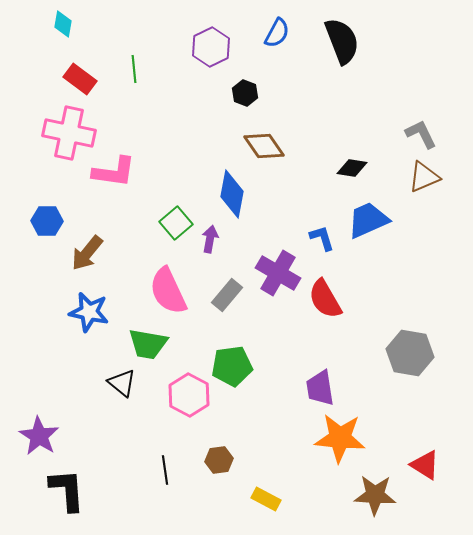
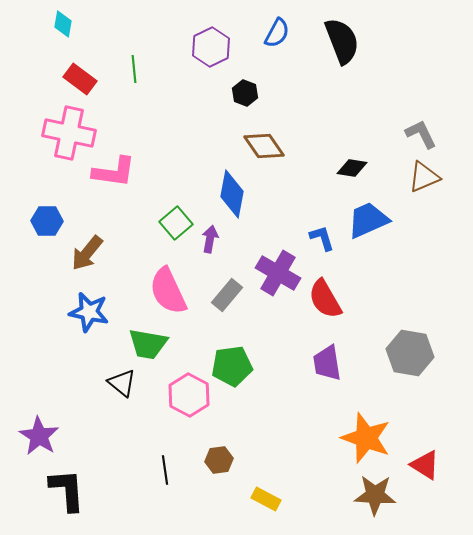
purple trapezoid: moved 7 px right, 25 px up
orange star: moved 26 px right; rotated 15 degrees clockwise
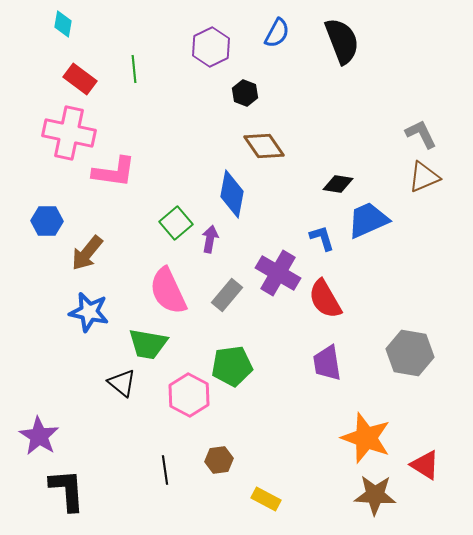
black diamond: moved 14 px left, 16 px down
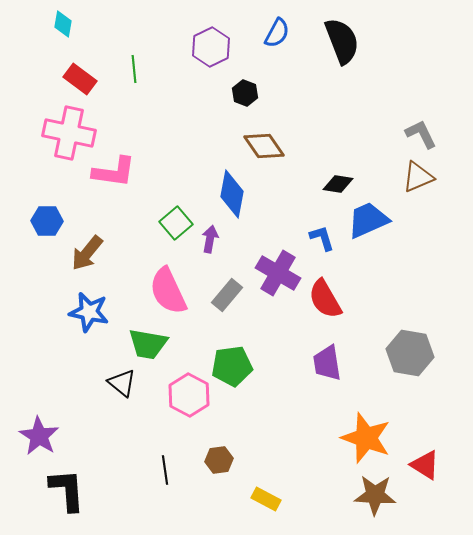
brown triangle: moved 6 px left
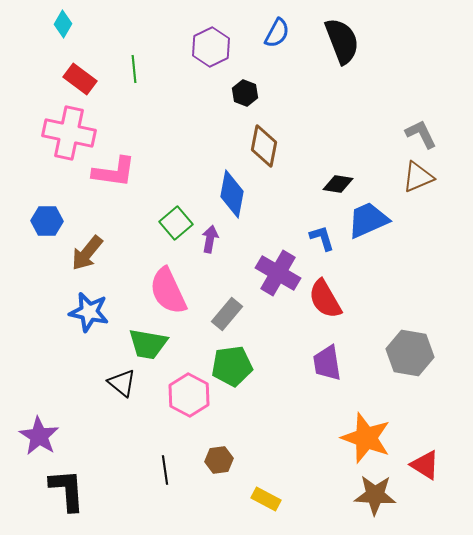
cyan diamond: rotated 20 degrees clockwise
brown diamond: rotated 45 degrees clockwise
gray rectangle: moved 19 px down
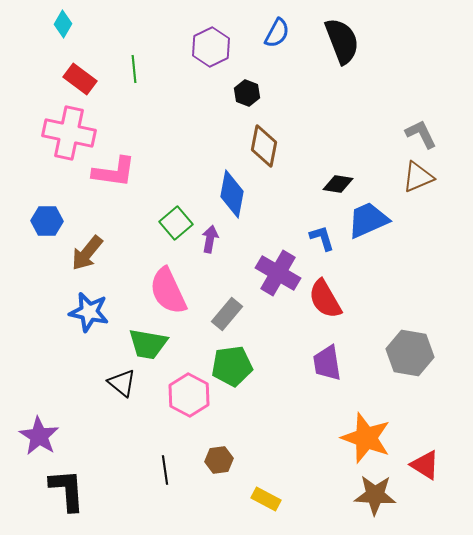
black hexagon: moved 2 px right
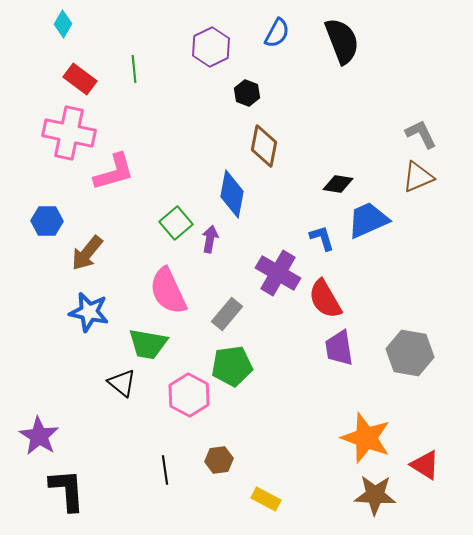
pink L-shape: rotated 24 degrees counterclockwise
purple trapezoid: moved 12 px right, 15 px up
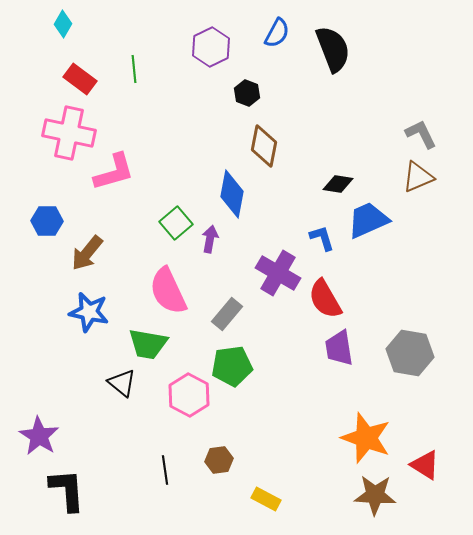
black semicircle: moved 9 px left, 8 px down
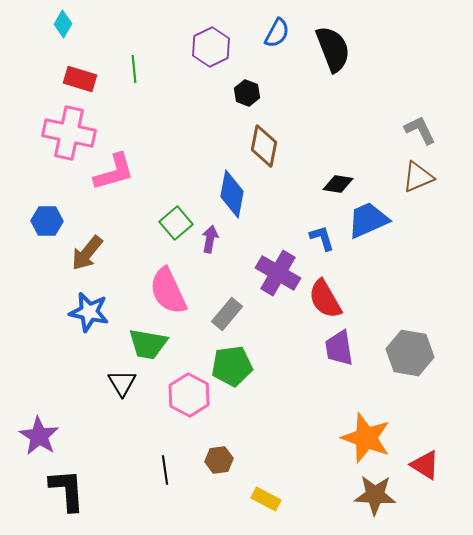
red rectangle: rotated 20 degrees counterclockwise
gray L-shape: moved 1 px left, 4 px up
black triangle: rotated 20 degrees clockwise
